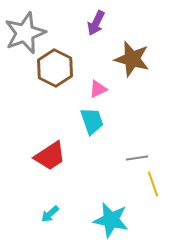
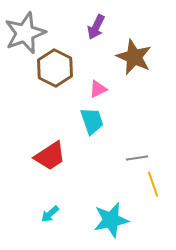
purple arrow: moved 4 px down
brown star: moved 2 px right, 2 px up; rotated 9 degrees clockwise
cyan star: rotated 24 degrees counterclockwise
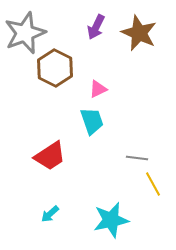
brown star: moved 5 px right, 24 px up
gray line: rotated 15 degrees clockwise
yellow line: rotated 10 degrees counterclockwise
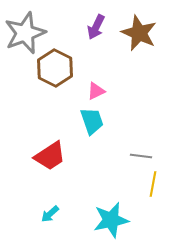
pink triangle: moved 2 px left, 2 px down
gray line: moved 4 px right, 2 px up
yellow line: rotated 40 degrees clockwise
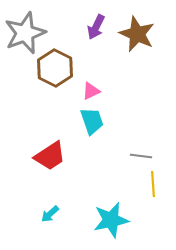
brown star: moved 2 px left, 1 px down
pink triangle: moved 5 px left
yellow line: rotated 15 degrees counterclockwise
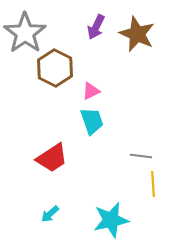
gray star: rotated 15 degrees counterclockwise
red trapezoid: moved 2 px right, 2 px down
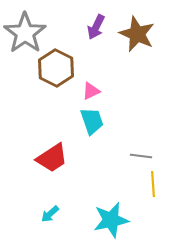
brown hexagon: moved 1 px right
